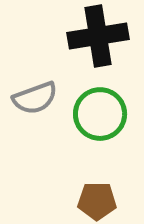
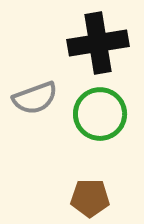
black cross: moved 7 px down
brown pentagon: moved 7 px left, 3 px up
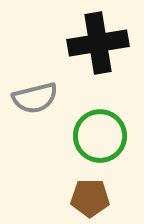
gray semicircle: rotated 6 degrees clockwise
green circle: moved 22 px down
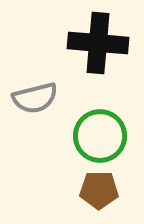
black cross: rotated 14 degrees clockwise
brown pentagon: moved 9 px right, 8 px up
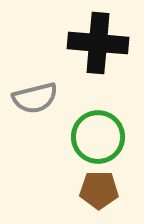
green circle: moved 2 px left, 1 px down
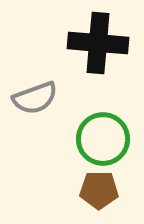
gray semicircle: rotated 6 degrees counterclockwise
green circle: moved 5 px right, 2 px down
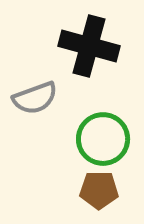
black cross: moved 9 px left, 3 px down; rotated 10 degrees clockwise
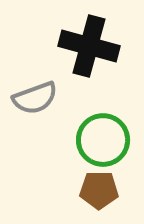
green circle: moved 1 px down
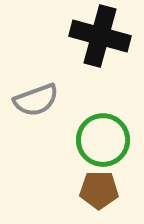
black cross: moved 11 px right, 10 px up
gray semicircle: moved 1 px right, 2 px down
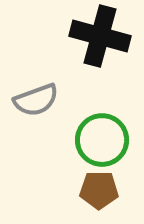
green circle: moved 1 px left
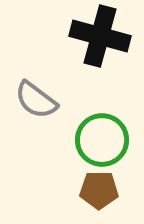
gray semicircle: rotated 57 degrees clockwise
